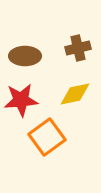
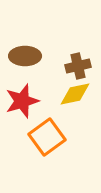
brown cross: moved 18 px down
red star: moved 1 px right, 1 px down; rotated 12 degrees counterclockwise
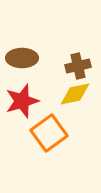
brown ellipse: moved 3 px left, 2 px down
orange square: moved 2 px right, 4 px up
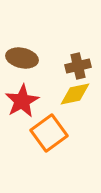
brown ellipse: rotated 12 degrees clockwise
red star: rotated 12 degrees counterclockwise
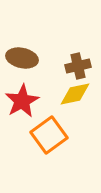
orange square: moved 2 px down
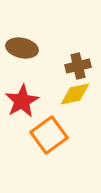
brown ellipse: moved 10 px up
